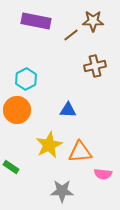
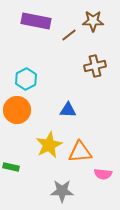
brown line: moved 2 px left
green rectangle: rotated 21 degrees counterclockwise
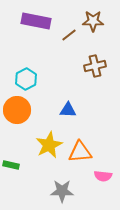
green rectangle: moved 2 px up
pink semicircle: moved 2 px down
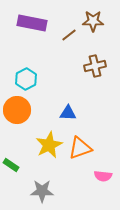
purple rectangle: moved 4 px left, 2 px down
blue triangle: moved 3 px down
orange triangle: moved 4 px up; rotated 15 degrees counterclockwise
green rectangle: rotated 21 degrees clockwise
gray star: moved 20 px left
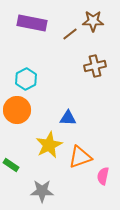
brown line: moved 1 px right, 1 px up
blue triangle: moved 5 px down
orange triangle: moved 9 px down
pink semicircle: rotated 96 degrees clockwise
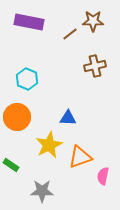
purple rectangle: moved 3 px left, 1 px up
cyan hexagon: moved 1 px right; rotated 10 degrees counterclockwise
orange circle: moved 7 px down
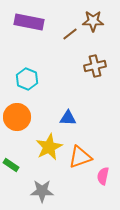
yellow star: moved 2 px down
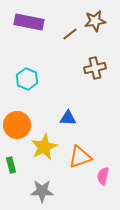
brown star: moved 2 px right; rotated 10 degrees counterclockwise
brown cross: moved 2 px down
orange circle: moved 8 px down
yellow star: moved 5 px left
green rectangle: rotated 42 degrees clockwise
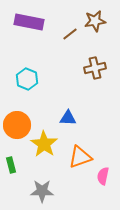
yellow star: moved 3 px up; rotated 12 degrees counterclockwise
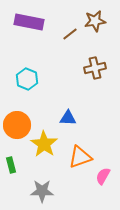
pink semicircle: rotated 18 degrees clockwise
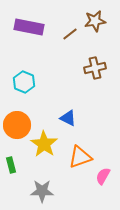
purple rectangle: moved 5 px down
cyan hexagon: moved 3 px left, 3 px down
blue triangle: rotated 24 degrees clockwise
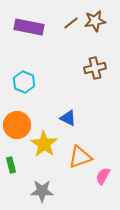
brown line: moved 1 px right, 11 px up
